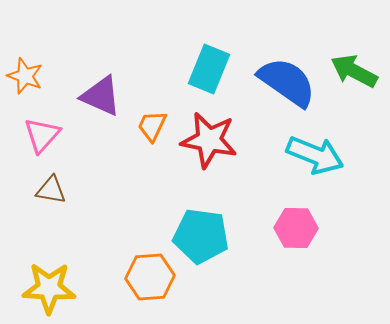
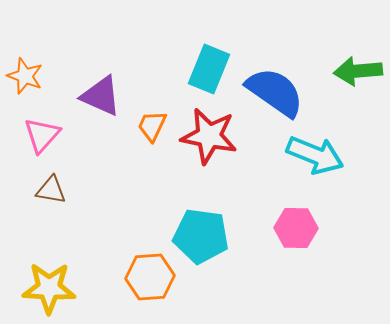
green arrow: moved 4 px right; rotated 33 degrees counterclockwise
blue semicircle: moved 12 px left, 10 px down
red star: moved 4 px up
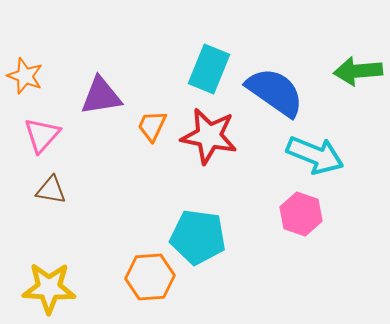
purple triangle: rotated 33 degrees counterclockwise
pink hexagon: moved 5 px right, 14 px up; rotated 18 degrees clockwise
cyan pentagon: moved 3 px left, 1 px down
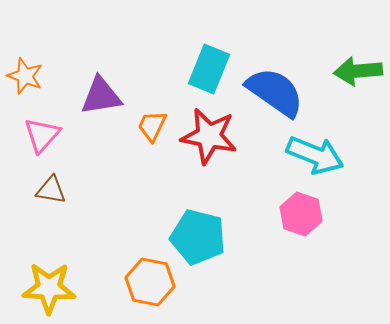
cyan pentagon: rotated 6 degrees clockwise
orange hexagon: moved 5 px down; rotated 15 degrees clockwise
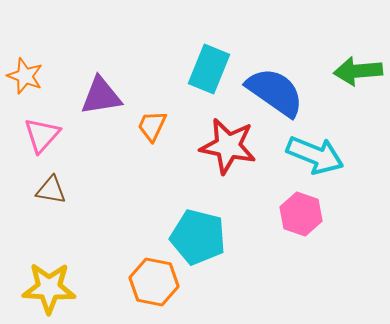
red star: moved 19 px right, 10 px down
orange hexagon: moved 4 px right
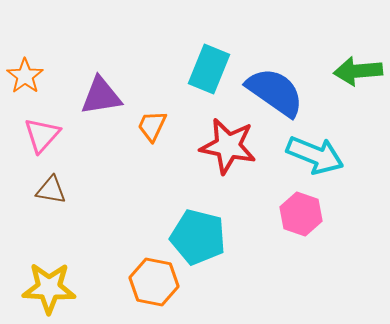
orange star: rotated 15 degrees clockwise
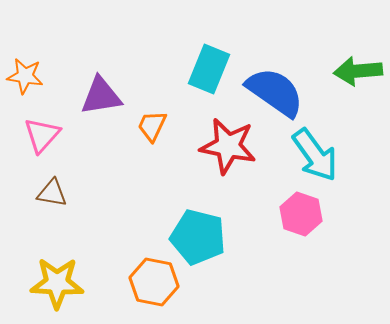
orange star: rotated 27 degrees counterclockwise
cyan arrow: rotated 32 degrees clockwise
brown triangle: moved 1 px right, 3 px down
yellow star: moved 8 px right, 5 px up
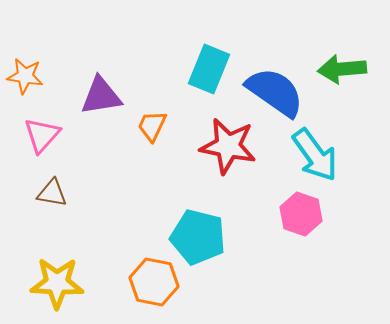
green arrow: moved 16 px left, 2 px up
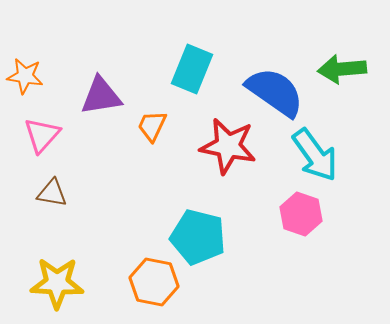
cyan rectangle: moved 17 px left
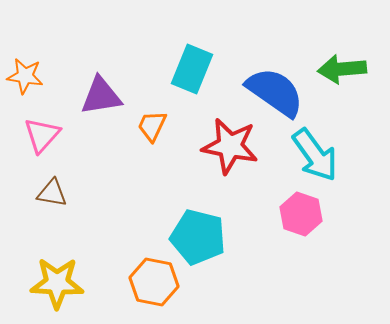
red star: moved 2 px right
